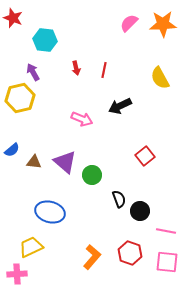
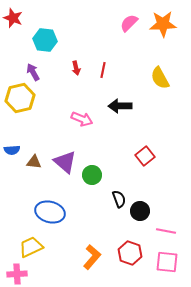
red line: moved 1 px left
black arrow: rotated 25 degrees clockwise
blue semicircle: rotated 35 degrees clockwise
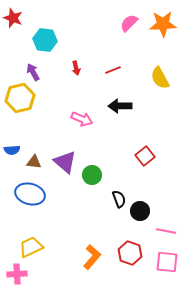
red line: moved 10 px right; rotated 56 degrees clockwise
blue ellipse: moved 20 px left, 18 px up
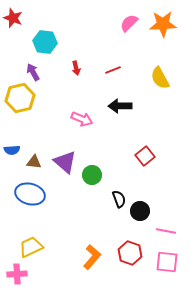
cyan hexagon: moved 2 px down
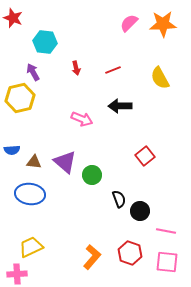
blue ellipse: rotated 8 degrees counterclockwise
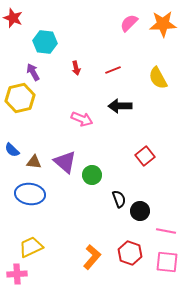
yellow semicircle: moved 2 px left
blue semicircle: rotated 49 degrees clockwise
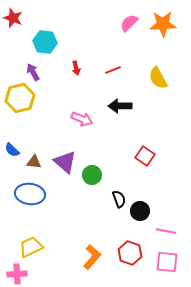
red square: rotated 18 degrees counterclockwise
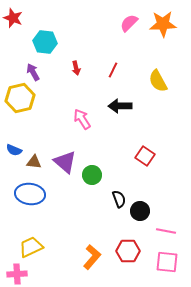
red line: rotated 42 degrees counterclockwise
yellow semicircle: moved 3 px down
pink arrow: rotated 145 degrees counterclockwise
blue semicircle: moved 2 px right; rotated 21 degrees counterclockwise
red hexagon: moved 2 px left, 2 px up; rotated 20 degrees counterclockwise
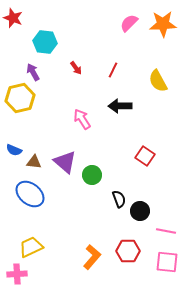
red arrow: rotated 24 degrees counterclockwise
blue ellipse: rotated 32 degrees clockwise
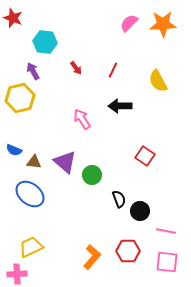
purple arrow: moved 1 px up
